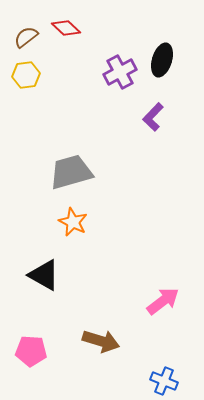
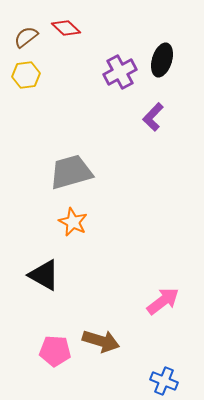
pink pentagon: moved 24 px right
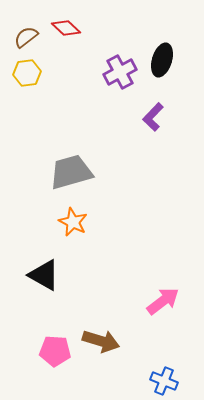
yellow hexagon: moved 1 px right, 2 px up
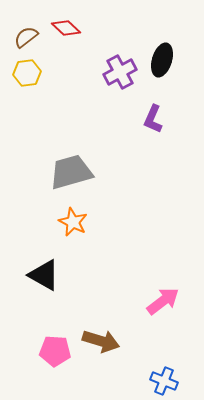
purple L-shape: moved 2 px down; rotated 20 degrees counterclockwise
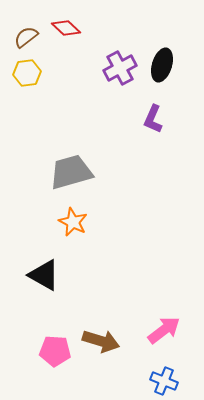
black ellipse: moved 5 px down
purple cross: moved 4 px up
pink arrow: moved 1 px right, 29 px down
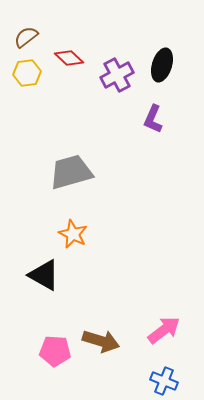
red diamond: moved 3 px right, 30 px down
purple cross: moved 3 px left, 7 px down
orange star: moved 12 px down
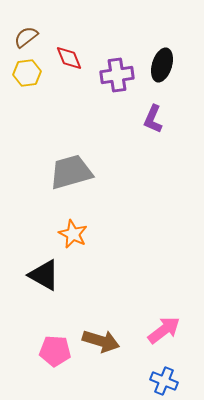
red diamond: rotated 24 degrees clockwise
purple cross: rotated 20 degrees clockwise
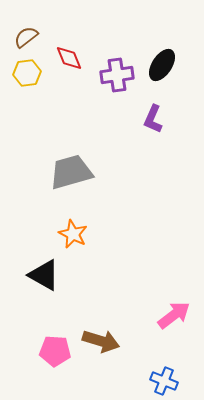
black ellipse: rotated 16 degrees clockwise
pink arrow: moved 10 px right, 15 px up
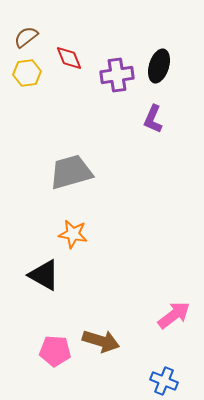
black ellipse: moved 3 px left, 1 px down; rotated 16 degrees counterclockwise
orange star: rotated 16 degrees counterclockwise
